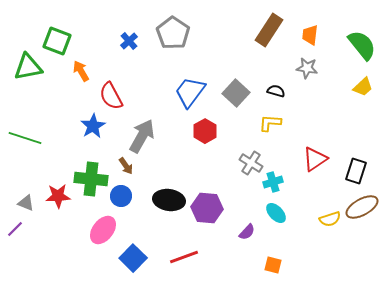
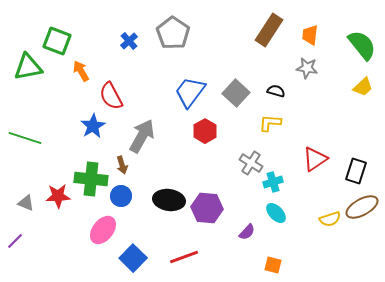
brown arrow: moved 4 px left, 1 px up; rotated 18 degrees clockwise
purple line: moved 12 px down
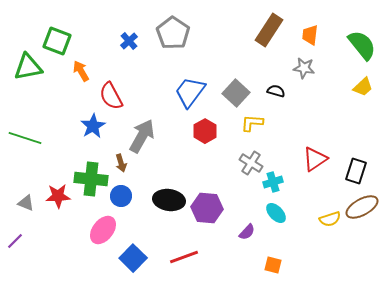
gray star: moved 3 px left
yellow L-shape: moved 18 px left
brown arrow: moved 1 px left, 2 px up
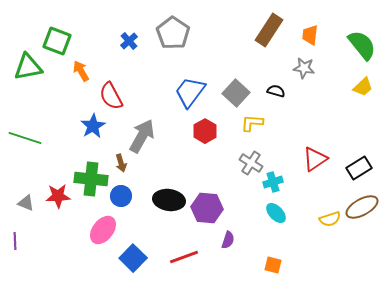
black rectangle: moved 3 px right, 3 px up; rotated 40 degrees clockwise
purple semicircle: moved 19 px left, 8 px down; rotated 24 degrees counterclockwise
purple line: rotated 48 degrees counterclockwise
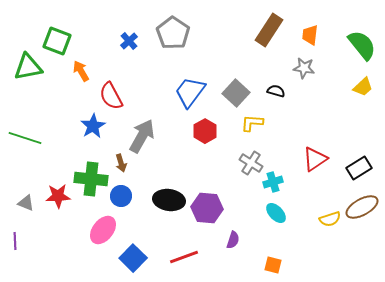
purple semicircle: moved 5 px right
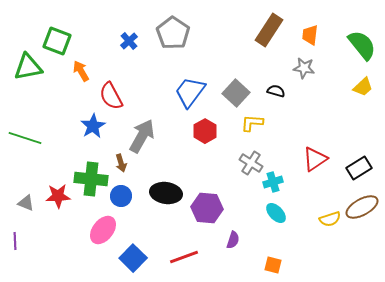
black ellipse: moved 3 px left, 7 px up
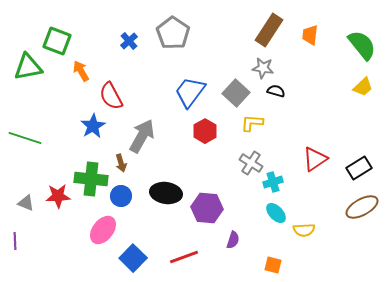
gray star: moved 41 px left
yellow semicircle: moved 26 px left, 11 px down; rotated 15 degrees clockwise
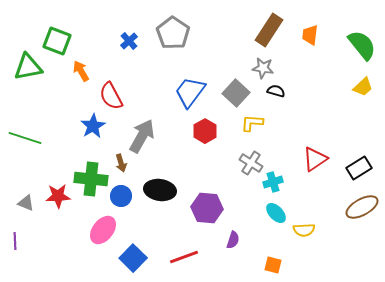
black ellipse: moved 6 px left, 3 px up
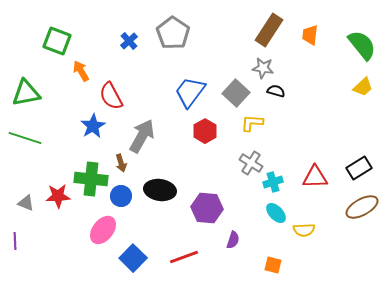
green triangle: moved 2 px left, 26 px down
red triangle: moved 18 px down; rotated 32 degrees clockwise
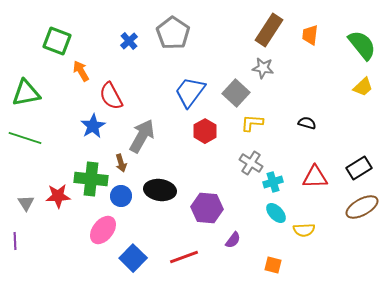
black semicircle: moved 31 px right, 32 px down
gray triangle: rotated 36 degrees clockwise
purple semicircle: rotated 18 degrees clockwise
